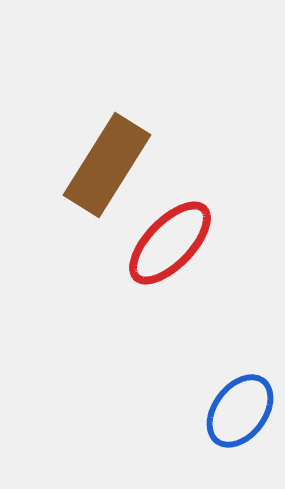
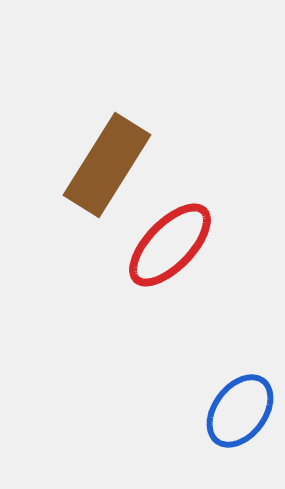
red ellipse: moved 2 px down
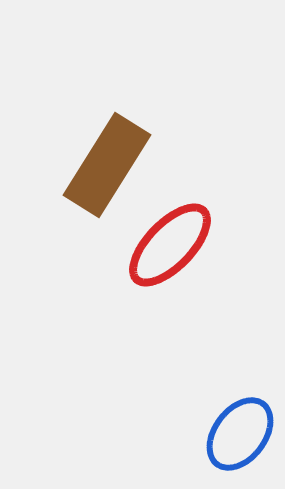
blue ellipse: moved 23 px down
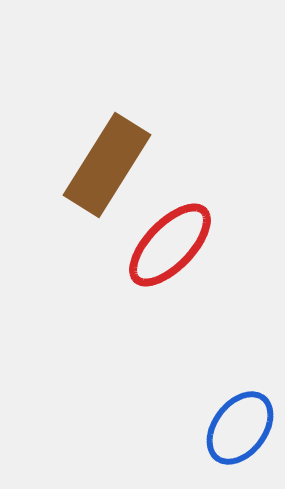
blue ellipse: moved 6 px up
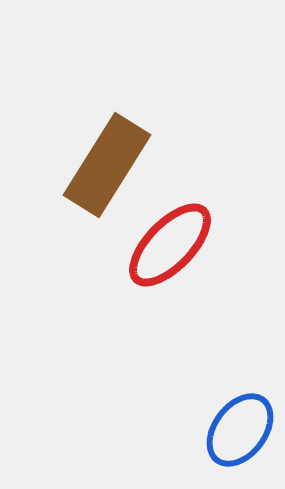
blue ellipse: moved 2 px down
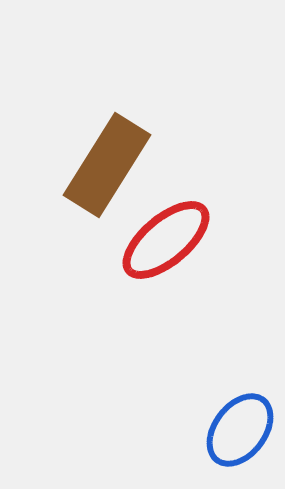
red ellipse: moved 4 px left, 5 px up; rotated 6 degrees clockwise
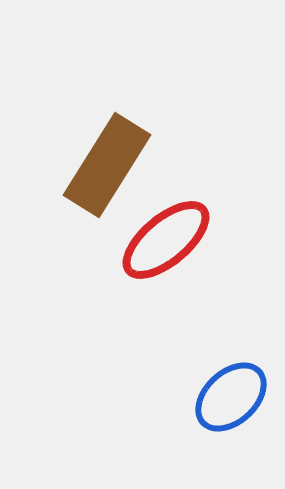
blue ellipse: moved 9 px left, 33 px up; rotated 10 degrees clockwise
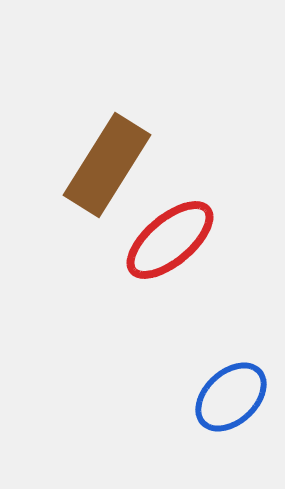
red ellipse: moved 4 px right
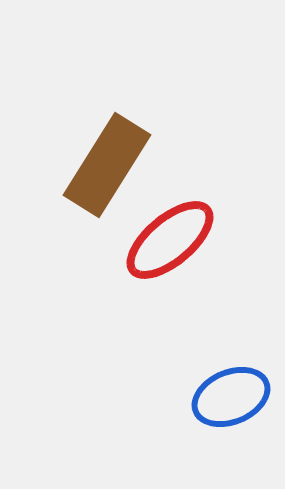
blue ellipse: rotated 20 degrees clockwise
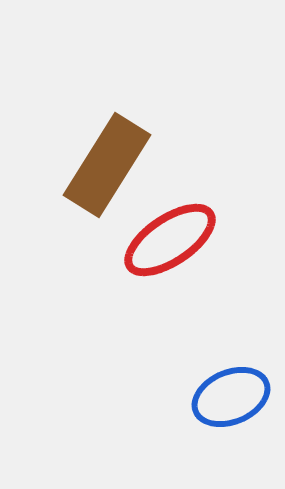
red ellipse: rotated 6 degrees clockwise
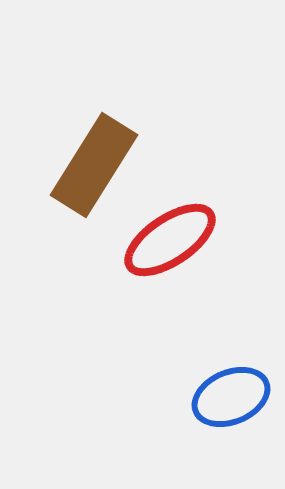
brown rectangle: moved 13 px left
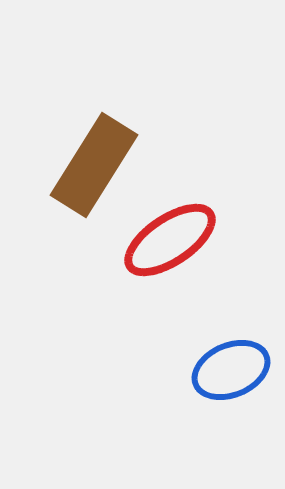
blue ellipse: moved 27 px up
